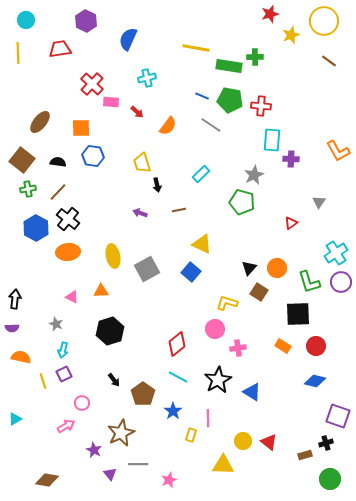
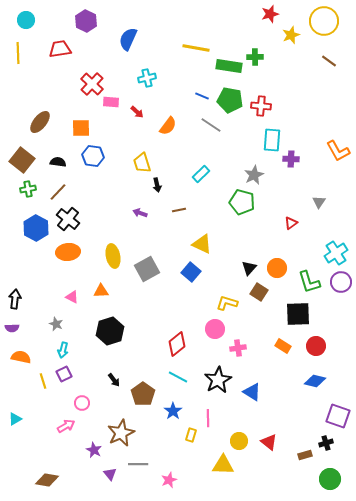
yellow circle at (243, 441): moved 4 px left
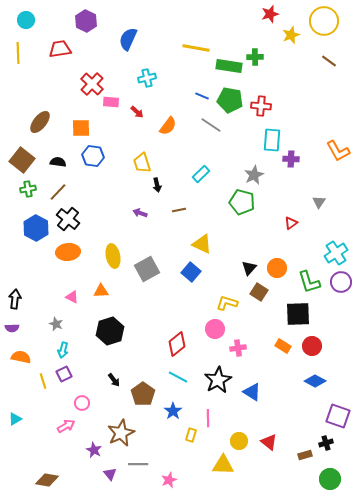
red circle at (316, 346): moved 4 px left
blue diamond at (315, 381): rotated 15 degrees clockwise
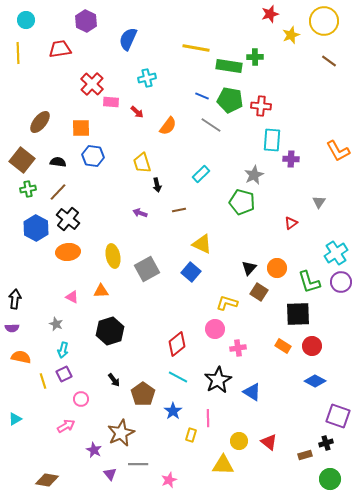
pink circle at (82, 403): moved 1 px left, 4 px up
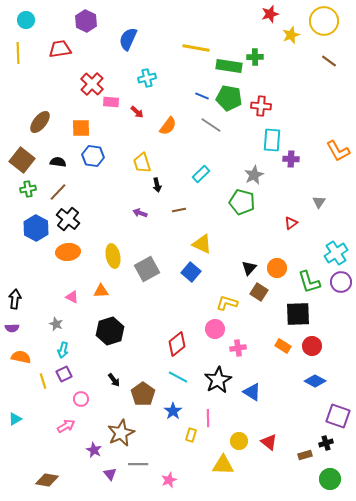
green pentagon at (230, 100): moved 1 px left, 2 px up
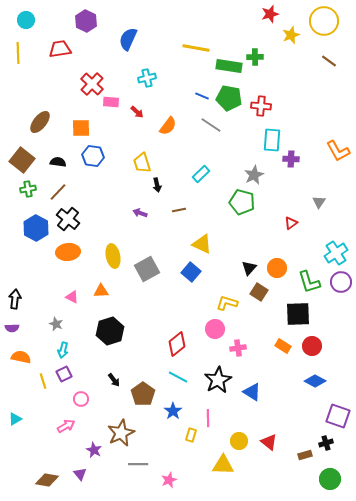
purple triangle at (110, 474): moved 30 px left
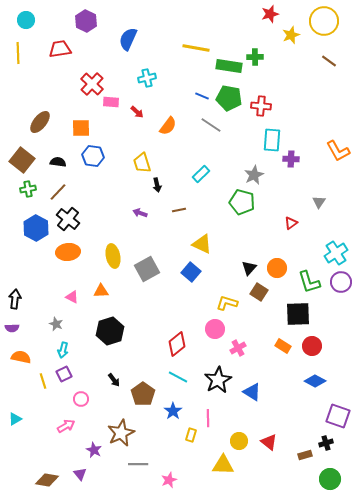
pink cross at (238, 348): rotated 21 degrees counterclockwise
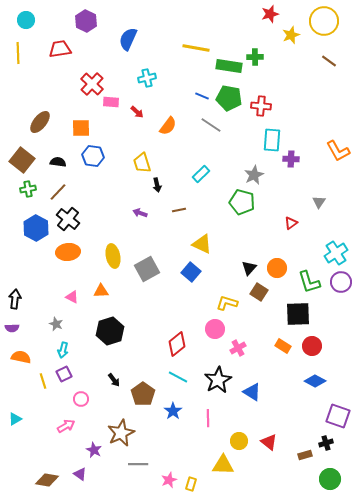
yellow rectangle at (191, 435): moved 49 px down
purple triangle at (80, 474): rotated 16 degrees counterclockwise
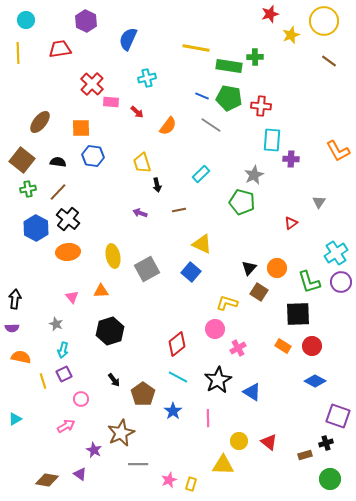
pink triangle at (72, 297): rotated 24 degrees clockwise
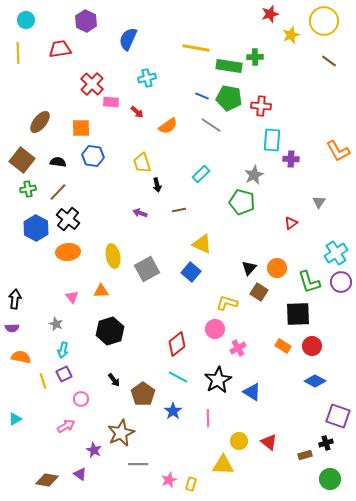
orange semicircle at (168, 126): rotated 18 degrees clockwise
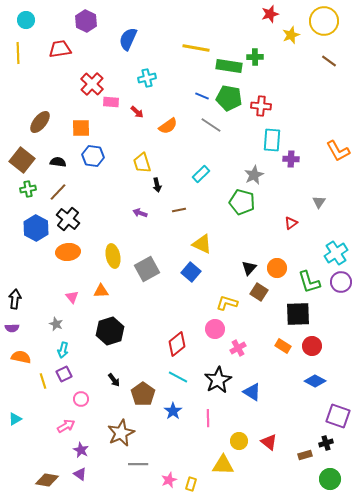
purple star at (94, 450): moved 13 px left
